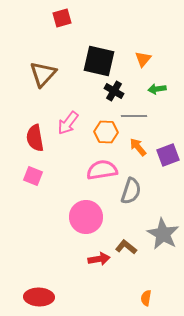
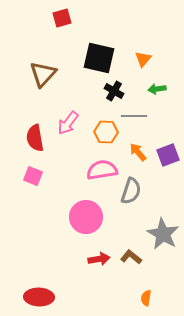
black square: moved 3 px up
orange arrow: moved 5 px down
brown L-shape: moved 5 px right, 10 px down
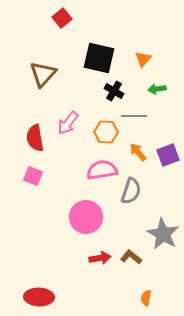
red square: rotated 24 degrees counterclockwise
red arrow: moved 1 px right, 1 px up
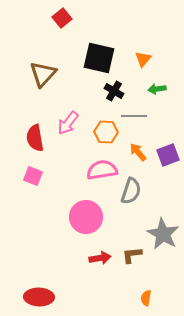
brown L-shape: moved 1 px right, 2 px up; rotated 45 degrees counterclockwise
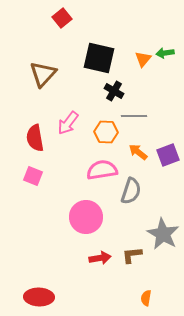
green arrow: moved 8 px right, 36 px up
orange arrow: rotated 12 degrees counterclockwise
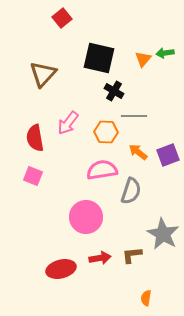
red ellipse: moved 22 px right, 28 px up; rotated 16 degrees counterclockwise
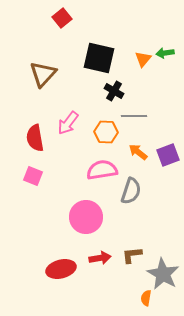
gray star: moved 40 px down
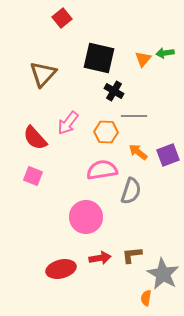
red semicircle: rotated 32 degrees counterclockwise
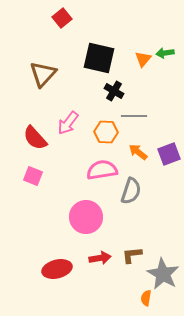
purple square: moved 1 px right, 1 px up
red ellipse: moved 4 px left
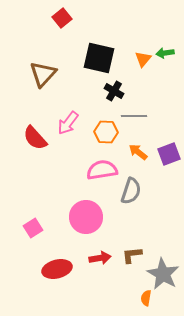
pink square: moved 52 px down; rotated 36 degrees clockwise
